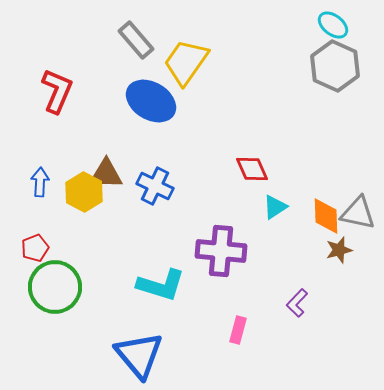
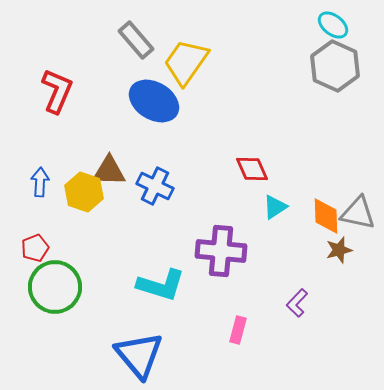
blue ellipse: moved 3 px right
brown triangle: moved 3 px right, 3 px up
yellow hexagon: rotated 9 degrees counterclockwise
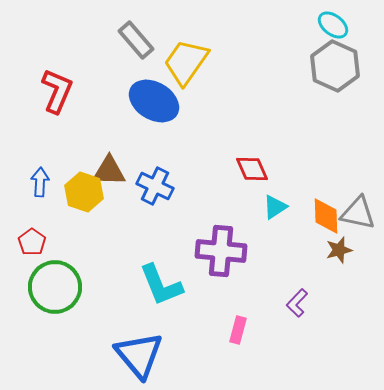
red pentagon: moved 3 px left, 6 px up; rotated 16 degrees counterclockwise
cyan L-shape: rotated 51 degrees clockwise
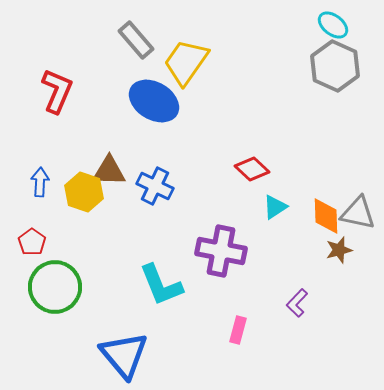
red diamond: rotated 24 degrees counterclockwise
purple cross: rotated 6 degrees clockwise
blue triangle: moved 15 px left
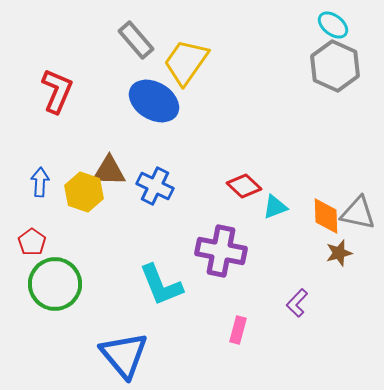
red diamond: moved 8 px left, 17 px down
cyan triangle: rotated 12 degrees clockwise
brown star: moved 3 px down
green circle: moved 3 px up
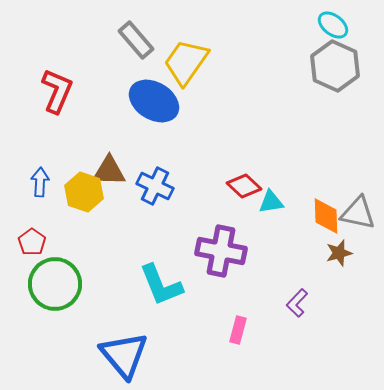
cyan triangle: moved 4 px left, 5 px up; rotated 12 degrees clockwise
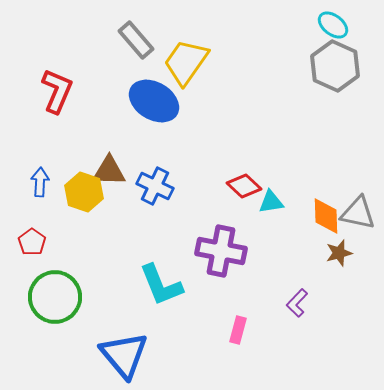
green circle: moved 13 px down
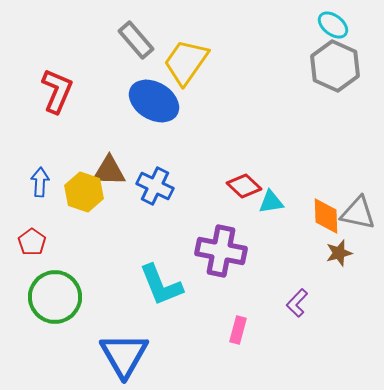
blue triangle: rotated 10 degrees clockwise
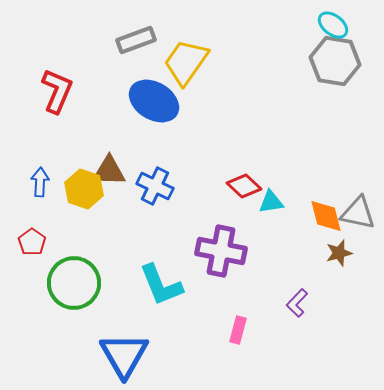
gray rectangle: rotated 69 degrees counterclockwise
gray hexagon: moved 5 px up; rotated 15 degrees counterclockwise
yellow hexagon: moved 3 px up
orange diamond: rotated 12 degrees counterclockwise
green circle: moved 19 px right, 14 px up
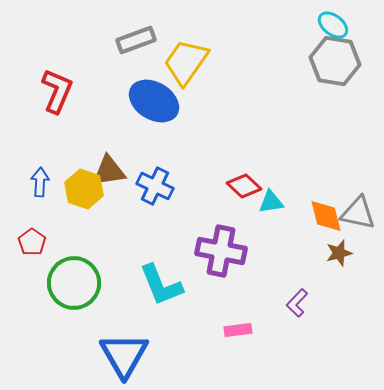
brown triangle: rotated 9 degrees counterclockwise
pink rectangle: rotated 68 degrees clockwise
